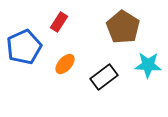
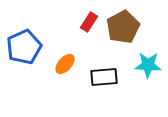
red rectangle: moved 30 px right
brown pentagon: rotated 12 degrees clockwise
black rectangle: rotated 32 degrees clockwise
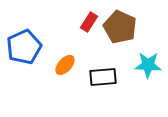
brown pentagon: moved 3 px left; rotated 20 degrees counterclockwise
orange ellipse: moved 1 px down
black rectangle: moved 1 px left
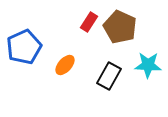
black rectangle: moved 6 px right, 1 px up; rotated 56 degrees counterclockwise
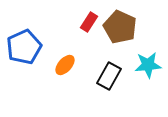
cyan star: rotated 8 degrees counterclockwise
